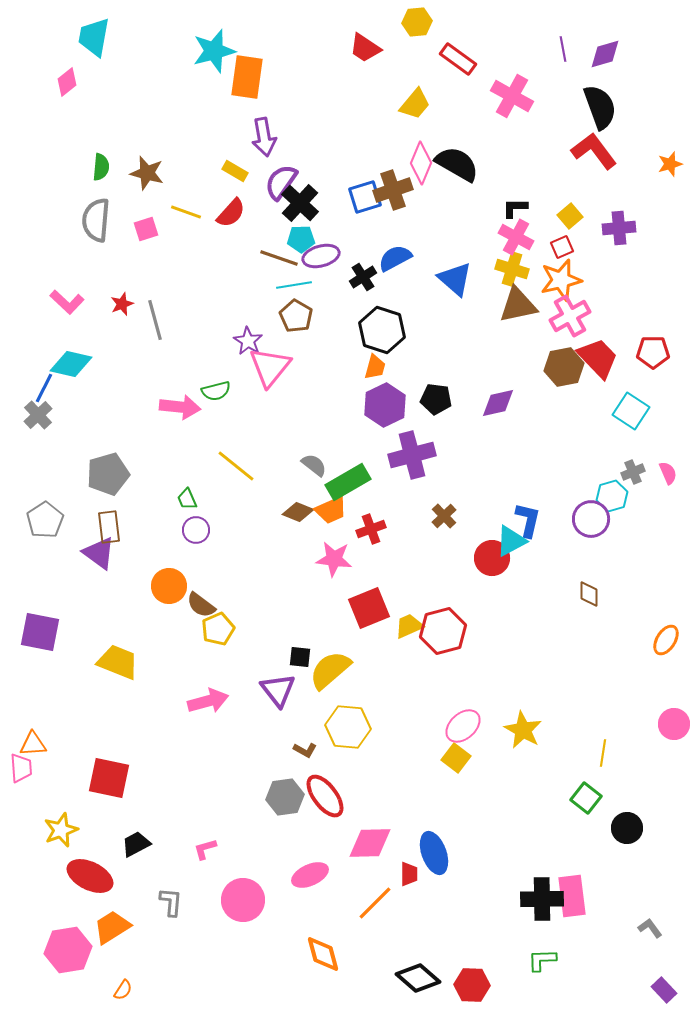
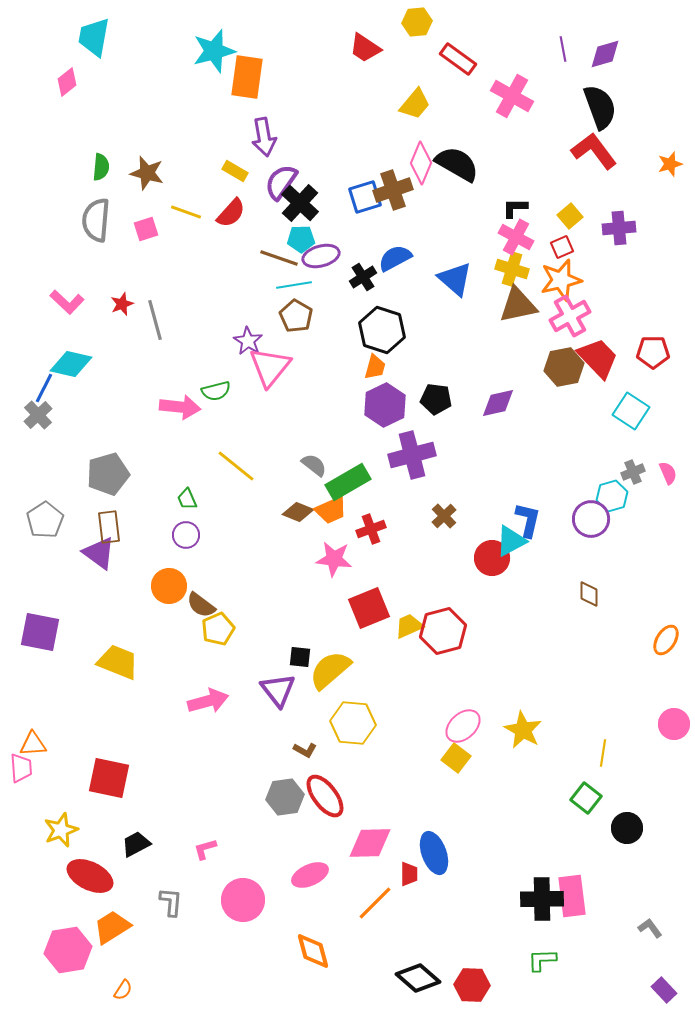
purple circle at (196, 530): moved 10 px left, 5 px down
yellow hexagon at (348, 727): moved 5 px right, 4 px up
orange diamond at (323, 954): moved 10 px left, 3 px up
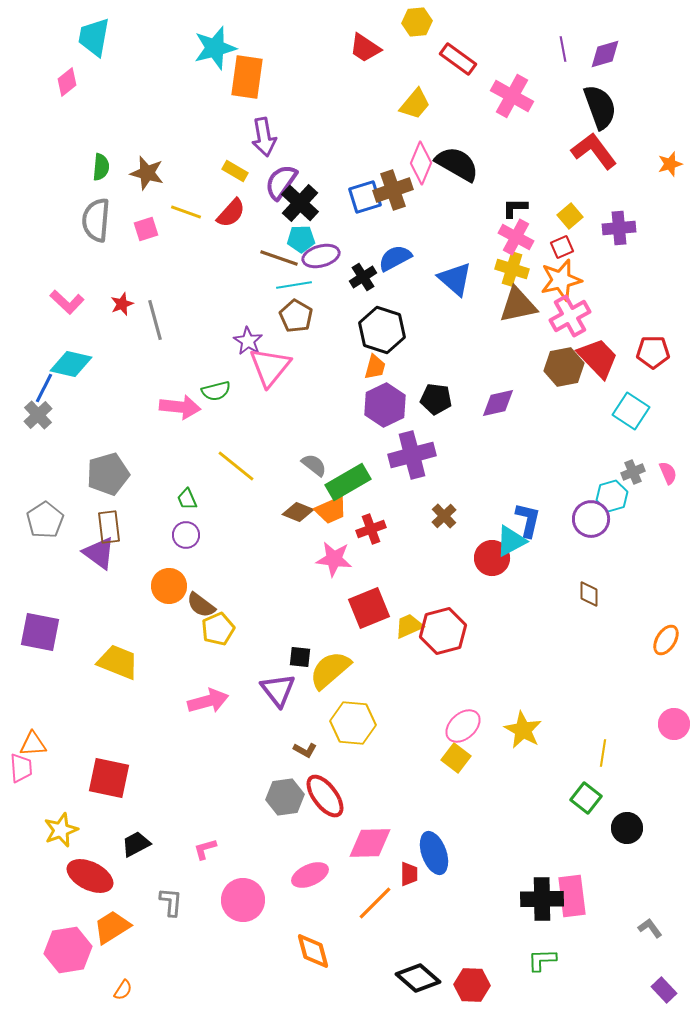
cyan star at (214, 51): moved 1 px right, 3 px up
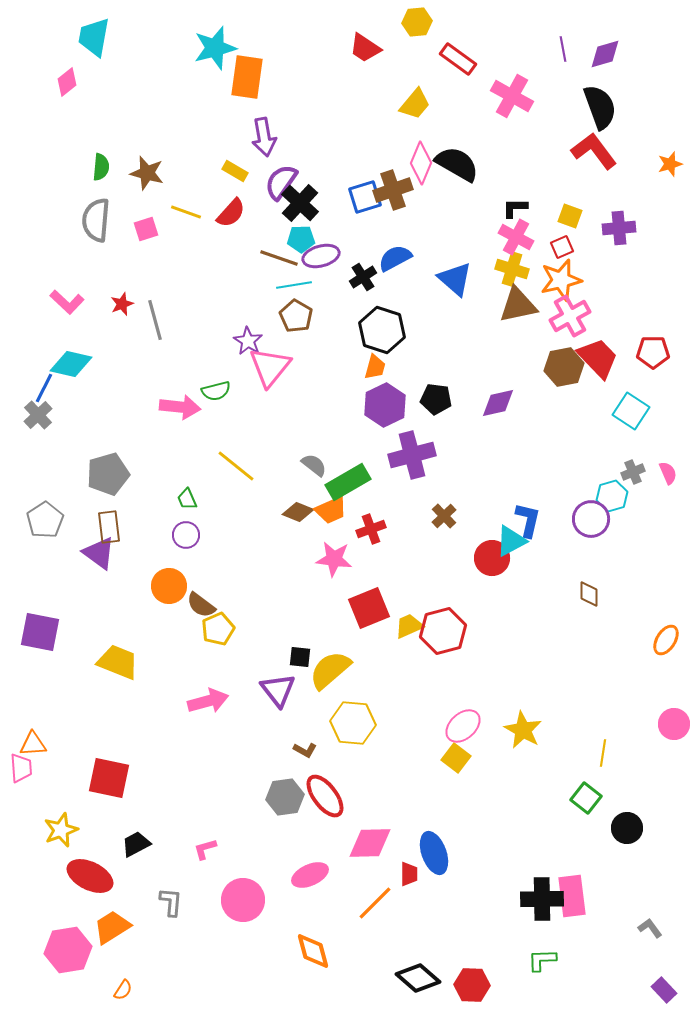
yellow square at (570, 216): rotated 30 degrees counterclockwise
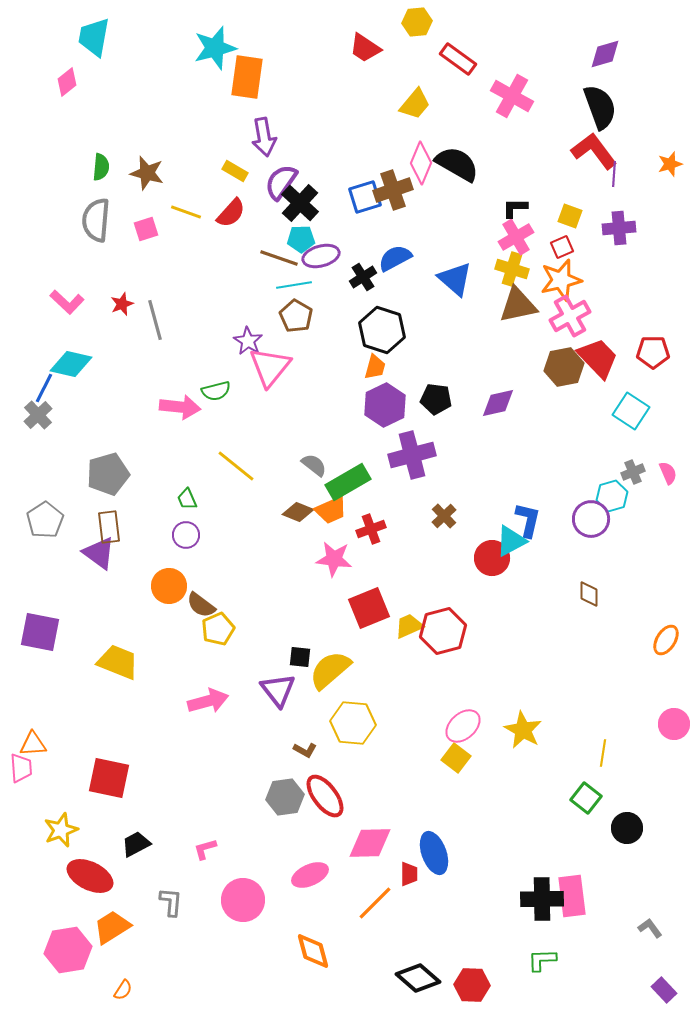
purple line at (563, 49): moved 51 px right, 125 px down; rotated 15 degrees clockwise
pink cross at (516, 237): rotated 32 degrees clockwise
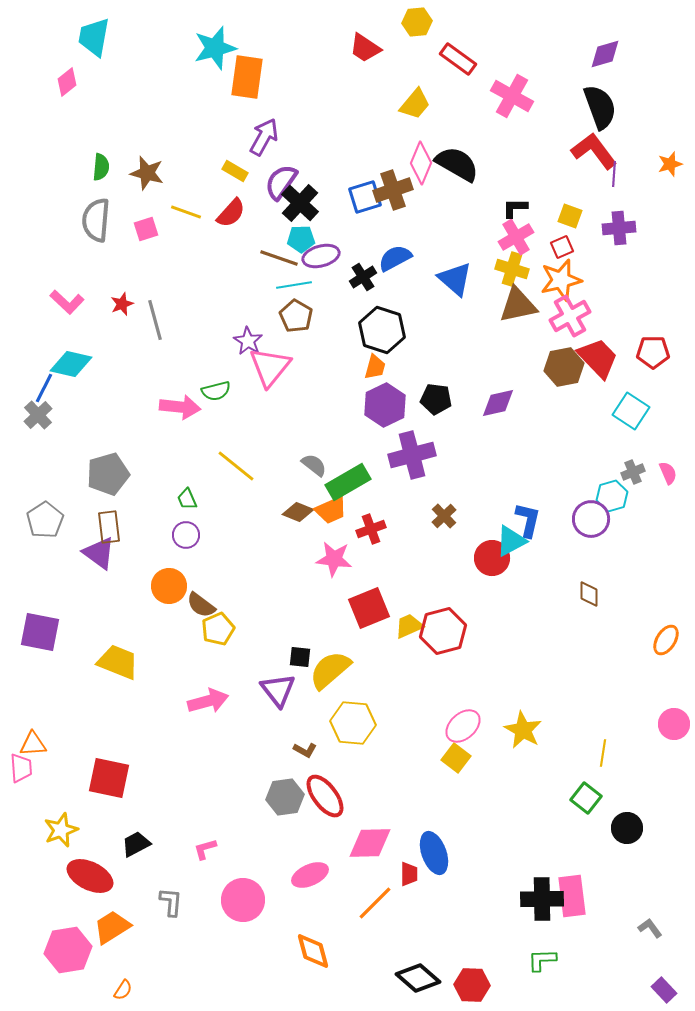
purple arrow at (264, 137): rotated 141 degrees counterclockwise
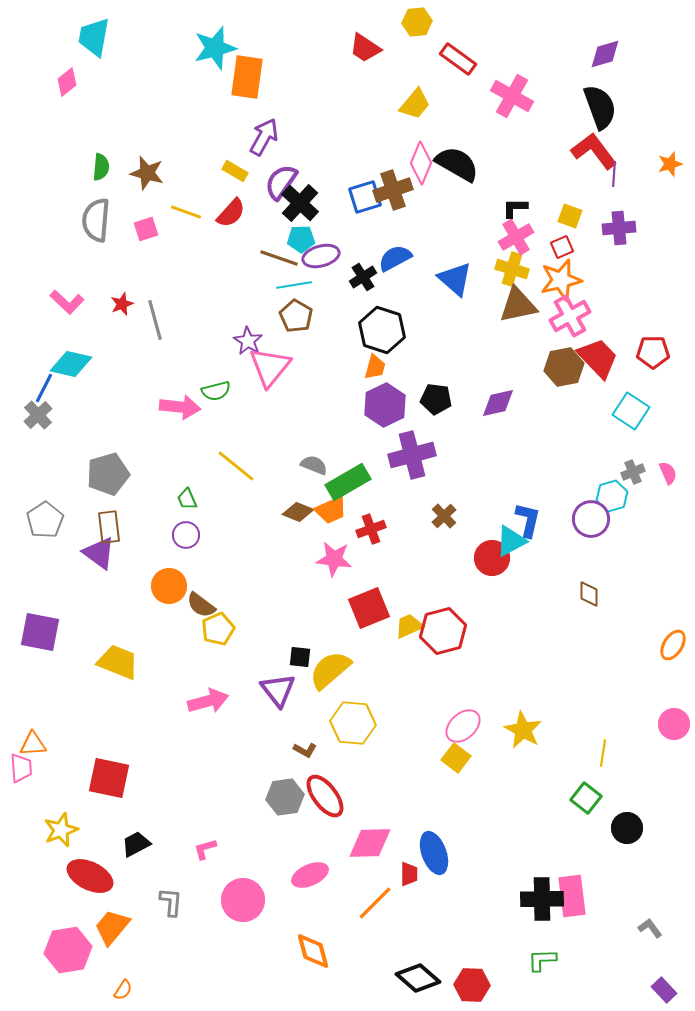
gray semicircle at (314, 465): rotated 16 degrees counterclockwise
orange ellipse at (666, 640): moved 7 px right, 5 px down
orange trapezoid at (112, 927): rotated 18 degrees counterclockwise
